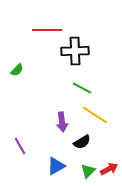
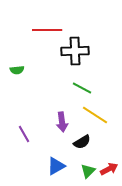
green semicircle: rotated 40 degrees clockwise
purple line: moved 4 px right, 12 px up
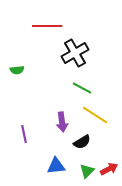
red line: moved 4 px up
black cross: moved 2 px down; rotated 28 degrees counterclockwise
purple line: rotated 18 degrees clockwise
blue triangle: rotated 24 degrees clockwise
green triangle: moved 1 px left
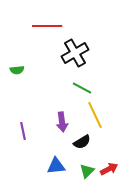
yellow line: rotated 32 degrees clockwise
purple line: moved 1 px left, 3 px up
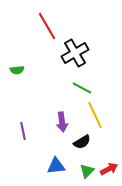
red line: rotated 60 degrees clockwise
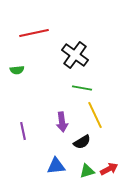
red line: moved 13 px left, 7 px down; rotated 72 degrees counterclockwise
black cross: moved 2 px down; rotated 24 degrees counterclockwise
green line: rotated 18 degrees counterclockwise
green triangle: rotated 28 degrees clockwise
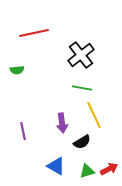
black cross: moved 6 px right; rotated 16 degrees clockwise
yellow line: moved 1 px left
purple arrow: moved 1 px down
blue triangle: rotated 36 degrees clockwise
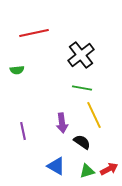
black semicircle: rotated 114 degrees counterclockwise
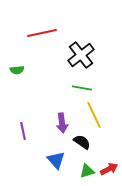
red line: moved 8 px right
blue triangle: moved 6 px up; rotated 18 degrees clockwise
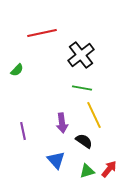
green semicircle: rotated 40 degrees counterclockwise
black semicircle: moved 2 px right, 1 px up
red arrow: rotated 24 degrees counterclockwise
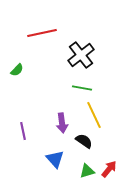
blue triangle: moved 1 px left, 1 px up
